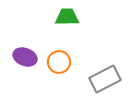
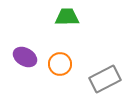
purple ellipse: rotated 10 degrees clockwise
orange circle: moved 1 px right, 2 px down
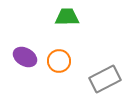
orange circle: moved 1 px left, 3 px up
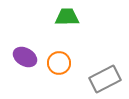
orange circle: moved 2 px down
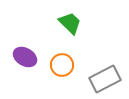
green trapezoid: moved 3 px right, 6 px down; rotated 45 degrees clockwise
orange circle: moved 3 px right, 2 px down
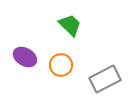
green trapezoid: moved 2 px down
orange circle: moved 1 px left
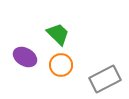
green trapezoid: moved 12 px left, 9 px down
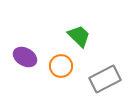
green trapezoid: moved 21 px right, 2 px down
orange circle: moved 1 px down
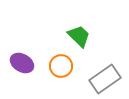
purple ellipse: moved 3 px left, 6 px down
gray rectangle: rotated 8 degrees counterclockwise
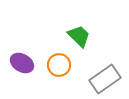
orange circle: moved 2 px left, 1 px up
